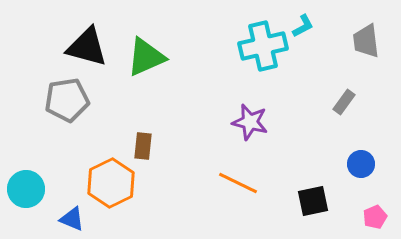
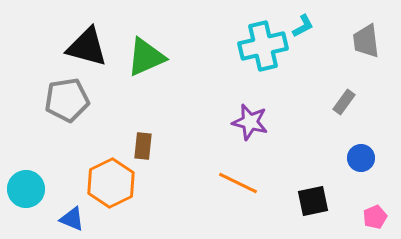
blue circle: moved 6 px up
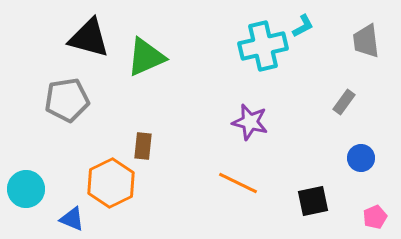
black triangle: moved 2 px right, 9 px up
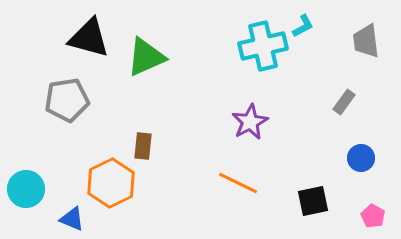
purple star: rotated 30 degrees clockwise
pink pentagon: moved 2 px left, 1 px up; rotated 20 degrees counterclockwise
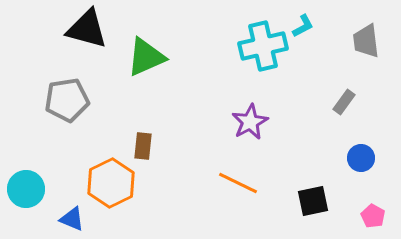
black triangle: moved 2 px left, 9 px up
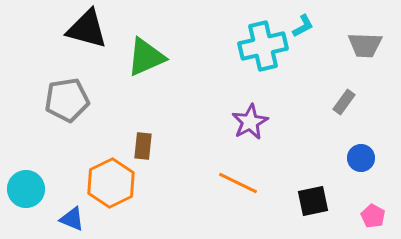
gray trapezoid: moved 1 px left, 4 px down; rotated 81 degrees counterclockwise
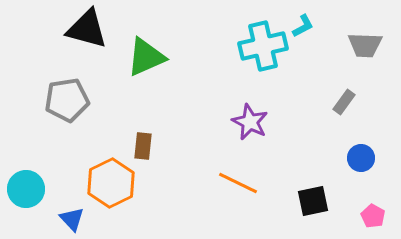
purple star: rotated 18 degrees counterclockwise
blue triangle: rotated 24 degrees clockwise
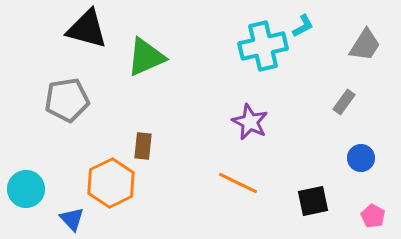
gray trapezoid: rotated 60 degrees counterclockwise
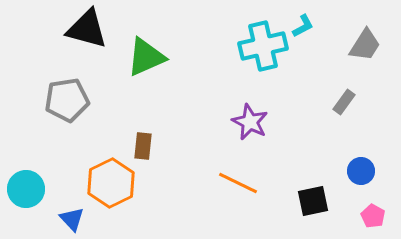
blue circle: moved 13 px down
